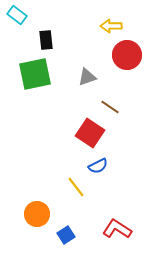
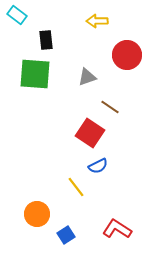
yellow arrow: moved 14 px left, 5 px up
green square: rotated 16 degrees clockwise
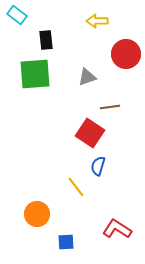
red circle: moved 1 px left, 1 px up
green square: rotated 8 degrees counterclockwise
brown line: rotated 42 degrees counterclockwise
blue semicircle: rotated 132 degrees clockwise
blue square: moved 7 px down; rotated 30 degrees clockwise
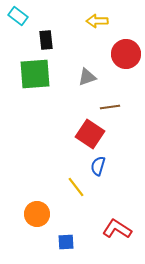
cyan rectangle: moved 1 px right, 1 px down
red square: moved 1 px down
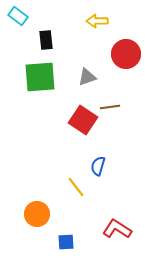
green square: moved 5 px right, 3 px down
red square: moved 7 px left, 14 px up
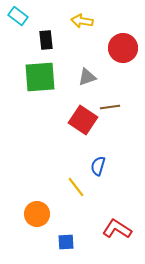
yellow arrow: moved 15 px left; rotated 10 degrees clockwise
red circle: moved 3 px left, 6 px up
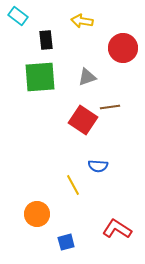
blue semicircle: rotated 102 degrees counterclockwise
yellow line: moved 3 px left, 2 px up; rotated 10 degrees clockwise
blue square: rotated 12 degrees counterclockwise
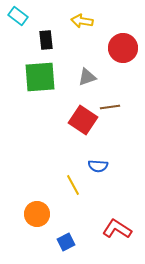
blue square: rotated 12 degrees counterclockwise
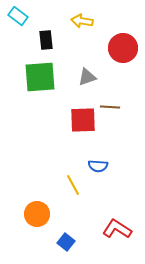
brown line: rotated 12 degrees clockwise
red square: rotated 36 degrees counterclockwise
blue square: rotated 24 degrees counterclockwise
